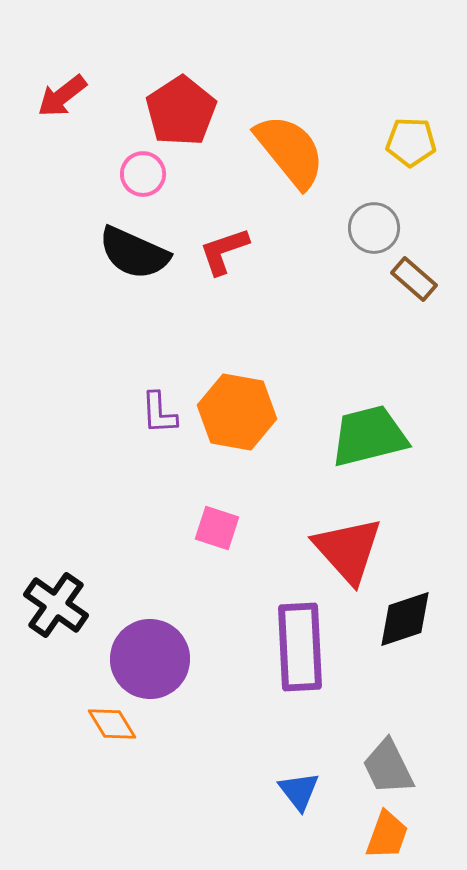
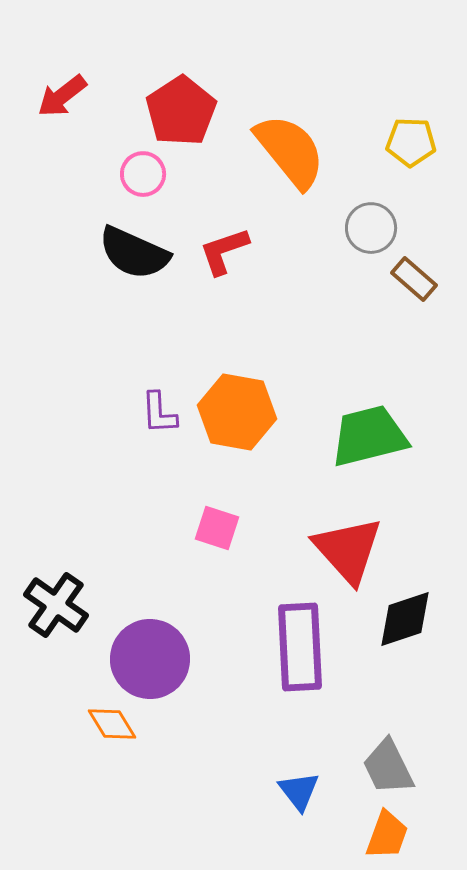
gray circle: moved 3 px left
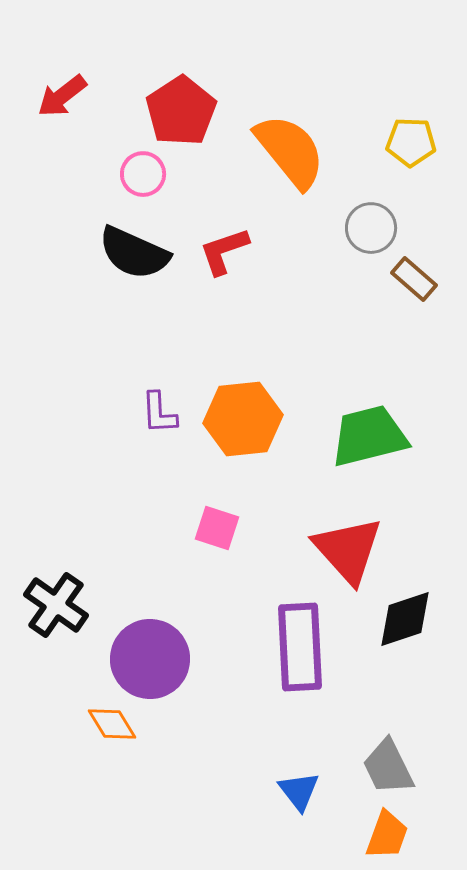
orange hexagon: moved 6 px right, 7 px down; rotated 16 degrees counterclockwise
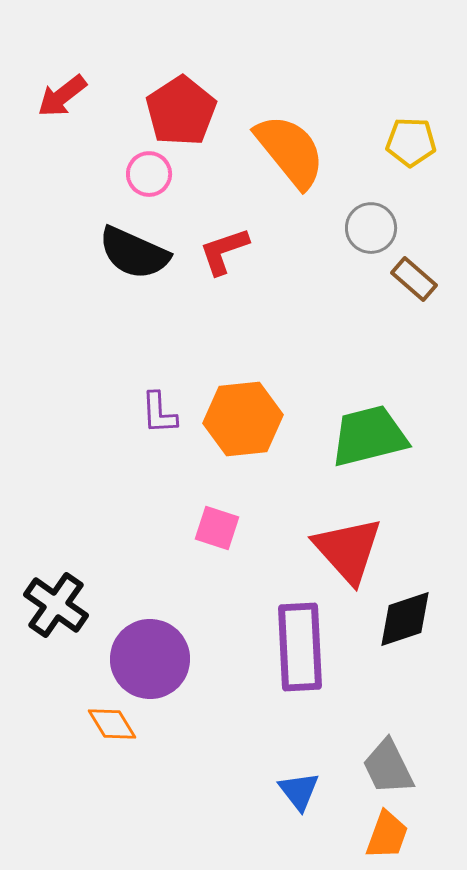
pink circle: moved 6 px right
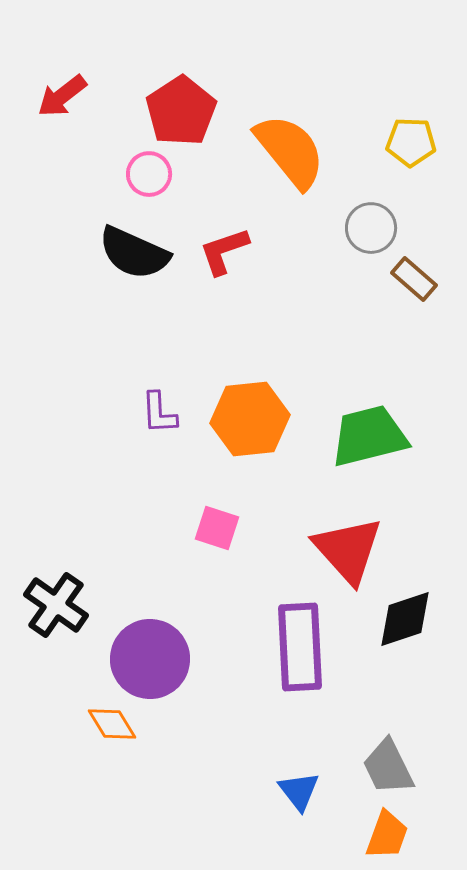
orange hexagon: moved 7 px right
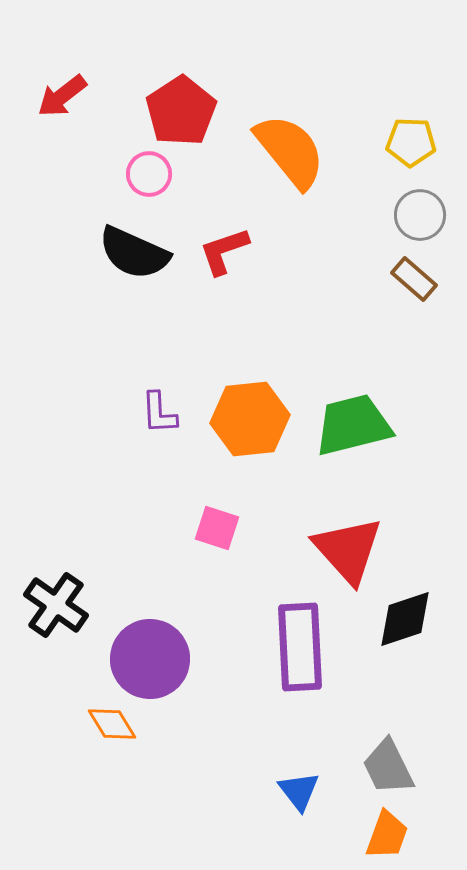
gray circle: moved 49 px right, 13 px up
green trapezoid: moved 16 px left, 11 px up
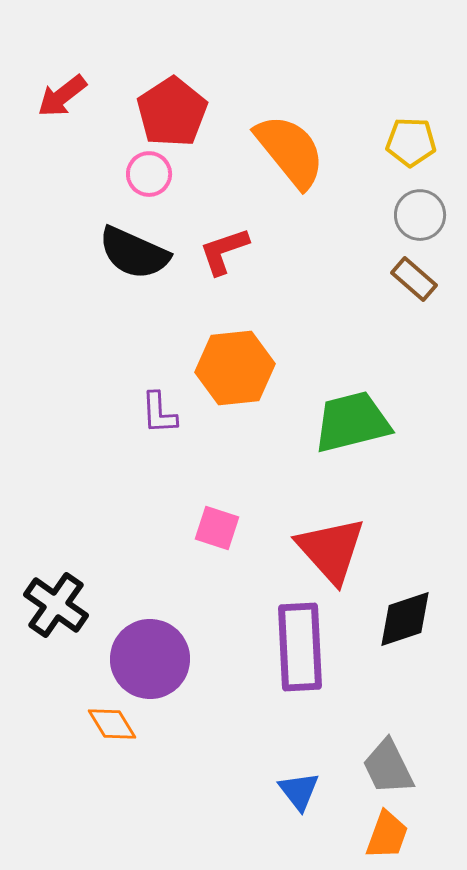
red pentagon: moved 9 px left, 1 px down
orange hexagon: moved 15 px left, 51 px up
green trapezoid: moved 1 px left, 3 px up
red triangle: moved 17 px left
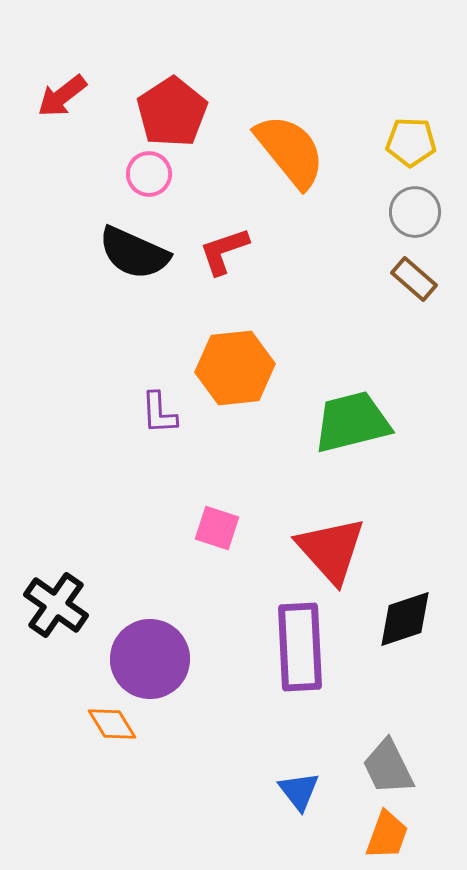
gray circle: moved 5 px left, 3 px up
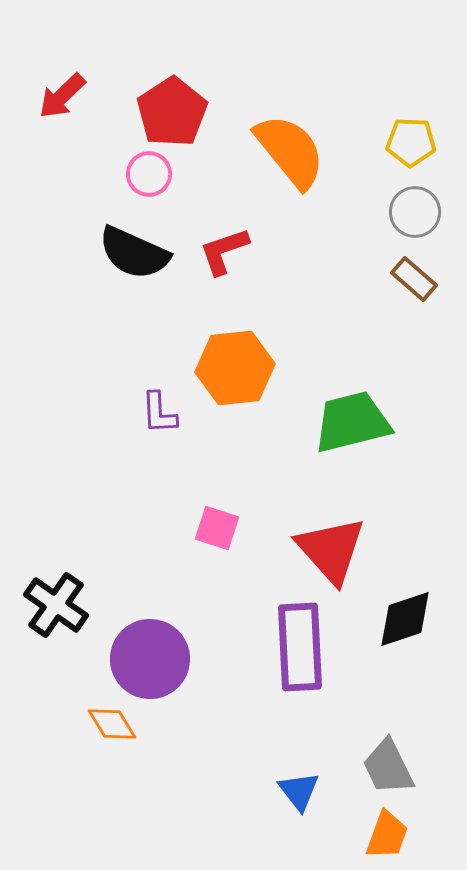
red arrow: rotated 6 degrees counterclockwise
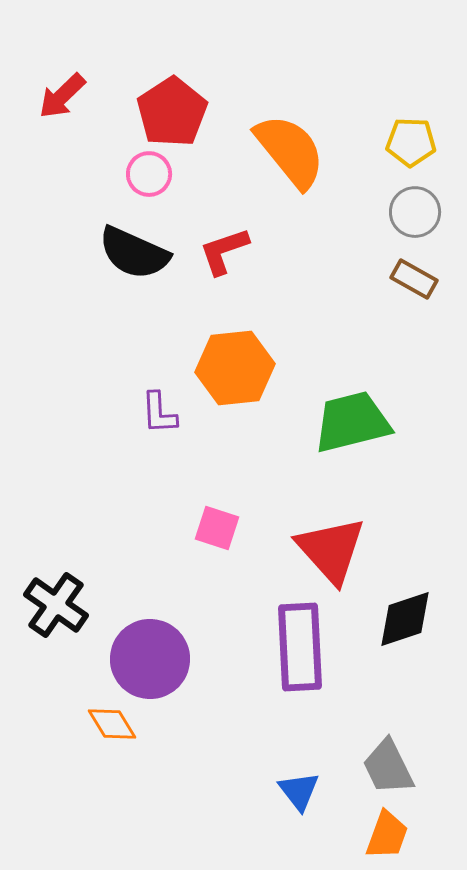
brown rectangle: rotated 12 degrees counterclockwise
